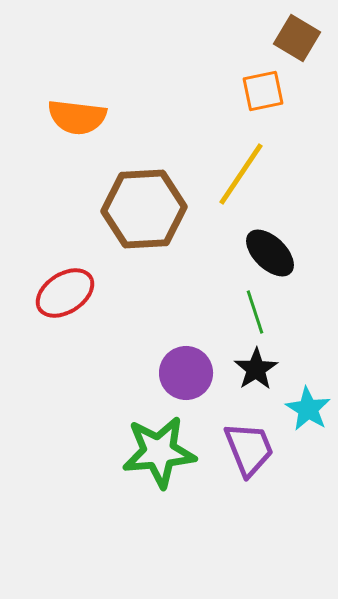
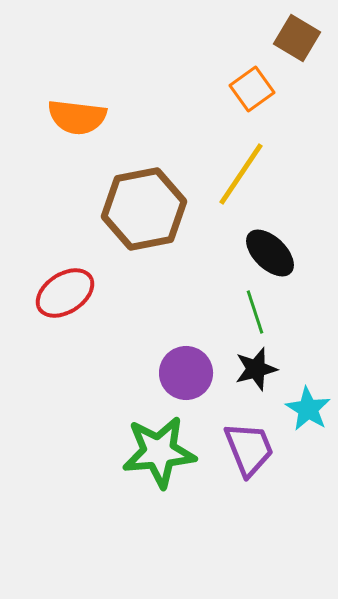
orange square: moved 11 px left, 2 px up; rotated 24 degrees counterclockwise
brown hexagon: rotated 8 degrees counterclockwise
black star: rotated 18 degrees clockwise
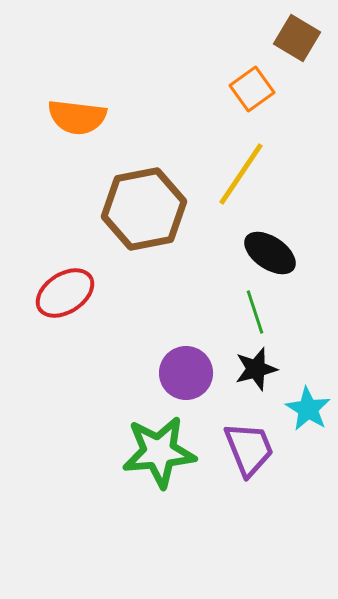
black ellipse: rotated 10 degrees counterclockwise
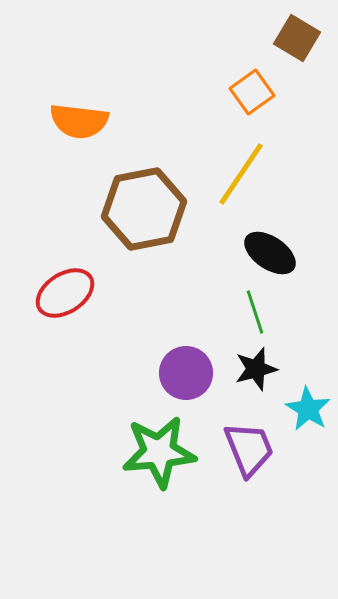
orange square: moved 3 px down
orange semicircle: moved 2 px right, 4 px down
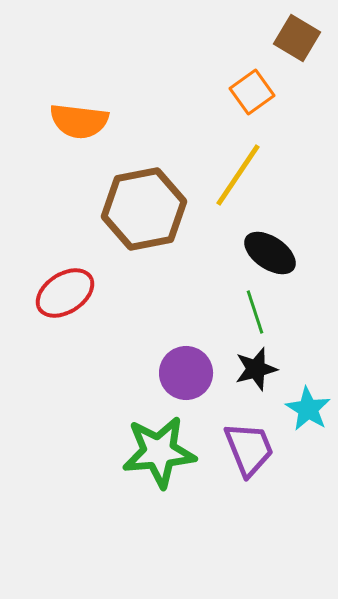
yellow line: moved 3 px left, 1 px down
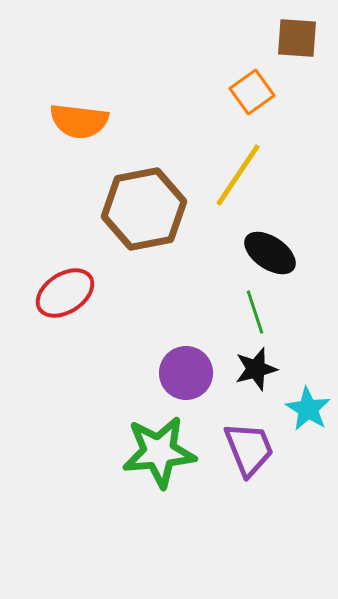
brown square: rotated 27 degrees counterclockwise
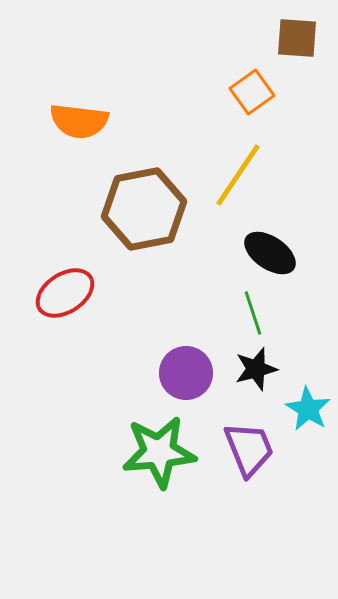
green line: moved 2 px left, 1 px down
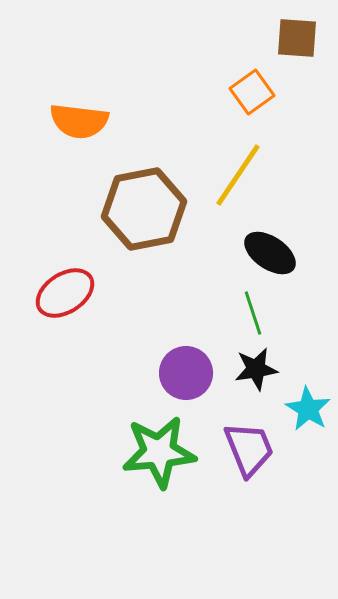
black star: rotated 6 degrees clockwise
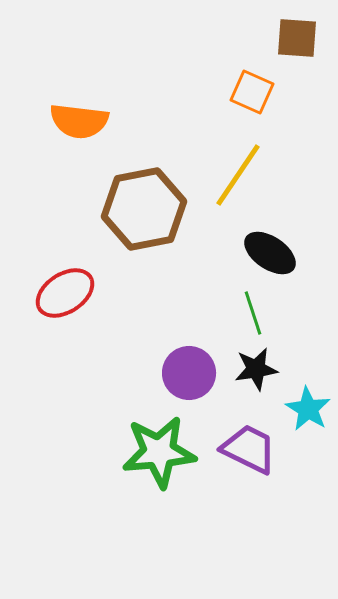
orange square: rotated 30 degrees counterclockwise
purple circle: moved 3 px right
purple trapezoid: rotated 42 degrees counterclockwise
